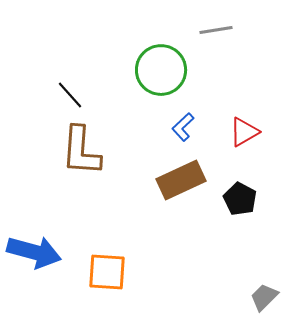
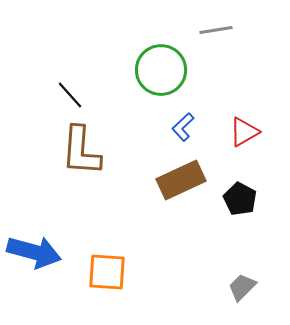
gray trapezoid: moved 22 px left, 10 px up
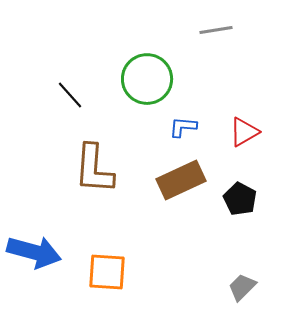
green circle: moved 14 px left, 9 px down
blue L-shape: rotated 48 degrees clockwise
brown L-shape: moved 13 px right, 18 px down
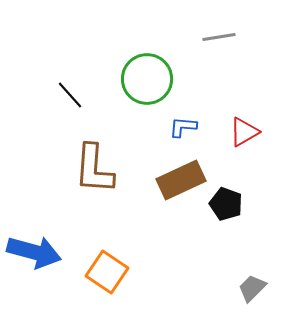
gray line: moved 3 px right, 7 px down
black pentagon: moved 14 px left, 5 px down; rotated 8 degrees counterclockwise
orange square: rotated 30 degrees clockwise
gray trapezoid: moved 10 px right, 1 px down
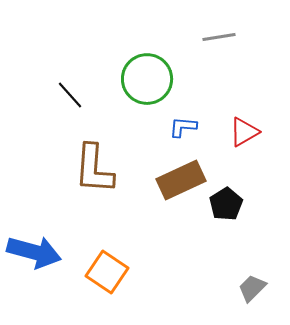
black pentagon: rotated 20 degrees clockwise
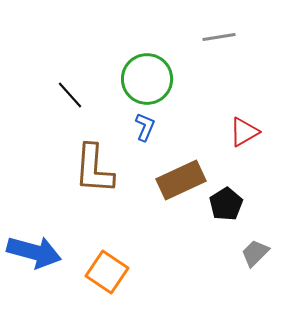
blue L-shape: moved 38 px left; rotated 108 degrees clockwise
gray trapezoid: moved 3 px right, 35 px up
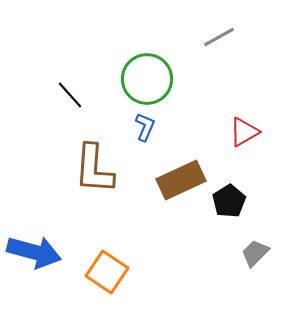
gray line: rotated 20 degrees counterclockwise
black pentagon: moved 3 px right, 3 px up
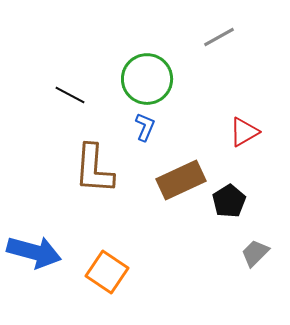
black line: rotated 20 degrees counterclockwise
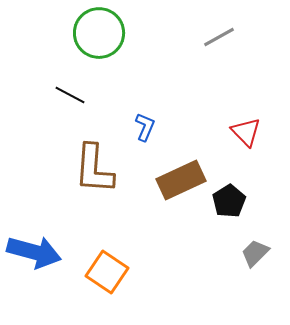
green circle: moved 48 px left, 46 px up
red triangle: moved 2 px right; rotated 44 degrees counterclockwise
